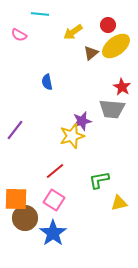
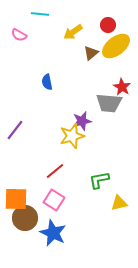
gray trapezoid: moved 3 px left, 6 px up
blue star: rotated 12 degrees counterclockwise
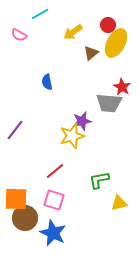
cyan line: rotated 36 degrees counterclockwise
yellow ellipse: moved 3 px up; rotated 24 degrees counterclockwise
pink square: rotated 15 degrees counterclockwise
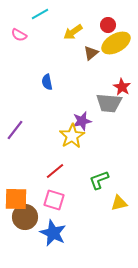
yellow ellipse: rotated 32 degrees clockwise
yellow star: rotated 15 degrees counterclockwise
green L-shape: rotated 10 degrees counterclockwise
brown circle: moved 1 px up
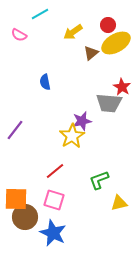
blue semicircle: moved 2 px left
